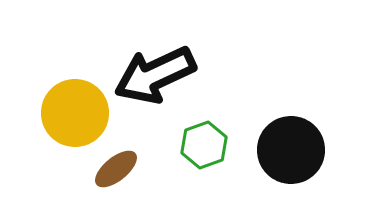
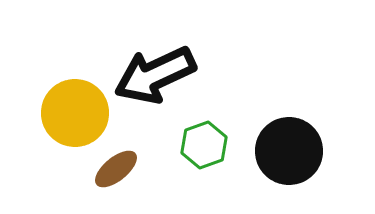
black circle: moved 2 px left, 1 px down
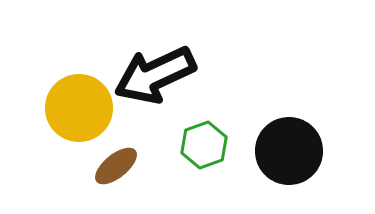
yellow circle: moved 4 px right, 5 px up
brown ellipse: moved 3 px up
